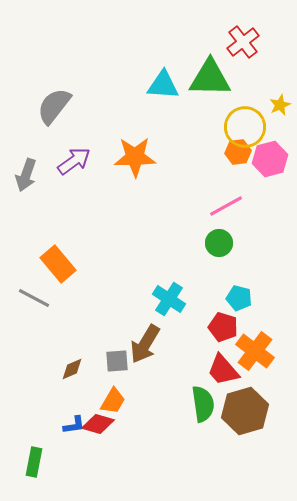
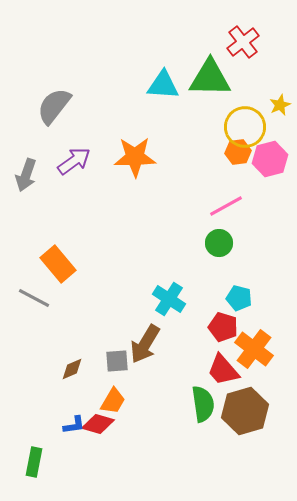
orange cross: moved 1 px left, 2 px up
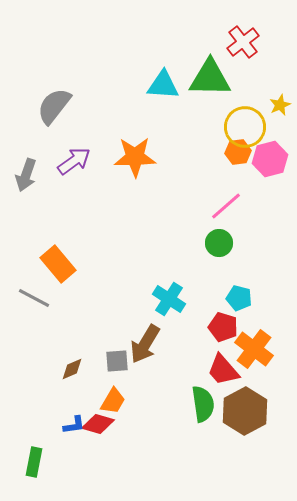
pink line: rotated 12 degrees counterclockwise
brown hexagon: rotated 12 degrees counterclockwise
